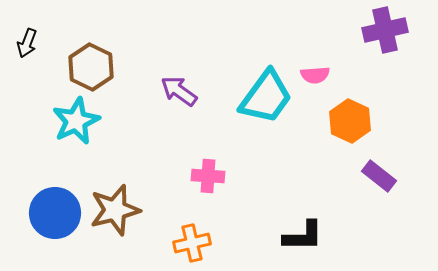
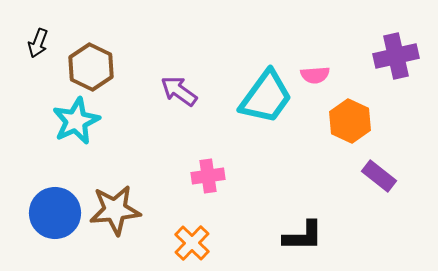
purple cross: moved 11 px right, 26 px down
black arrow: moved 11 px right
pink cross: rotated 12 degrees counterclockwise
brown star: rotated 9 degrees clockwise
orange cross: rotated 33 degrees counterclockwise
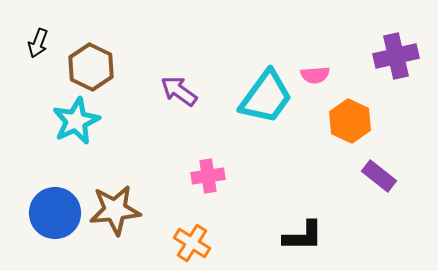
orange cross: rotated 12 degrees counterclockwise
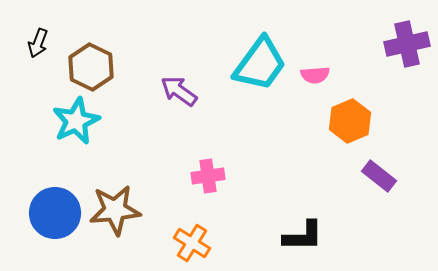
purple cross: moved 11 px right, 12 px up
cyan trapezoid: moved 6 px left, 33 px up
orange hexagon: rotated 12 degrees clockwise
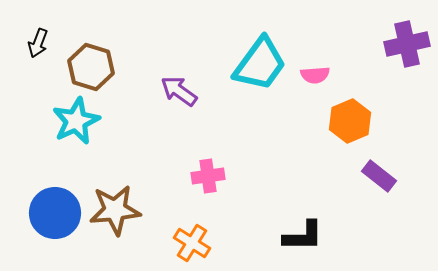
brown hexagon: rotated 9 degrees counterclockwise
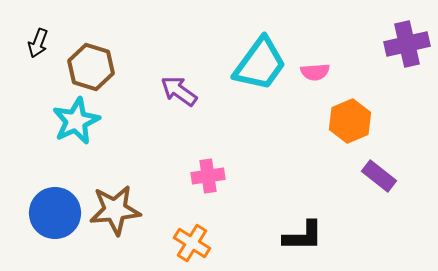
pink semicircle: moved 3 px up
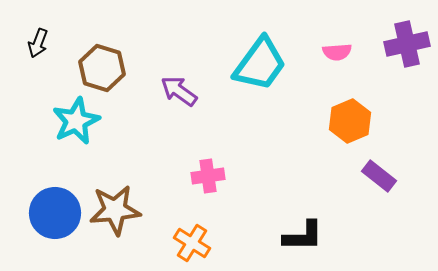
brown hexagon: moved 11 px right, 1 px down
pink semicircle: moved 22 px right, 20 px up
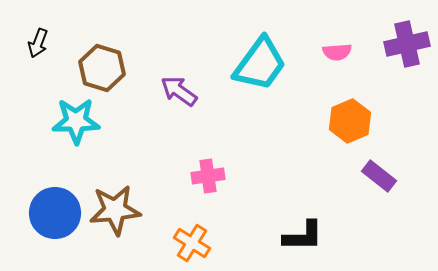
cyan star: rotated 24 degrees clockwise
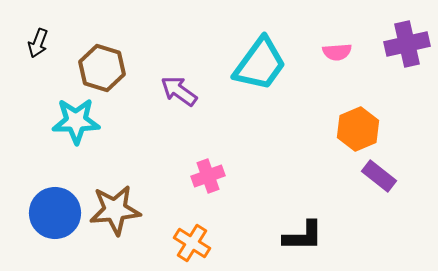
orange hexagon: moved 8 px right, 8 px down
pink cross: rotated 12 degrees counterclockwise
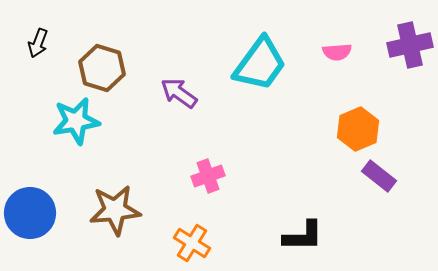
purple cross: moved 3 px right, 1 px down
purple arrow: moved 2 px down
cyan star: rotated 9 degrees counterclockwise
blue circle: moved 25 px left
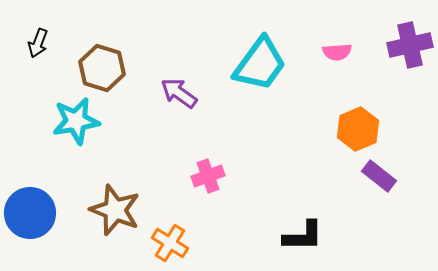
brown star: rotated 27 degrees clockwise
orange cross: moved 22 px left
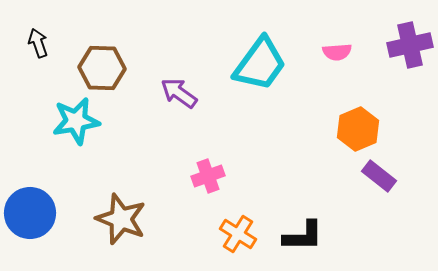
black arrow: rotated 140 degrees clockwise
brown hexagon: rotated 15 degrees counterclockwise
brown star: moved 6 px right, 9 px down
orange cross: moved 68 px right, 9 px up
